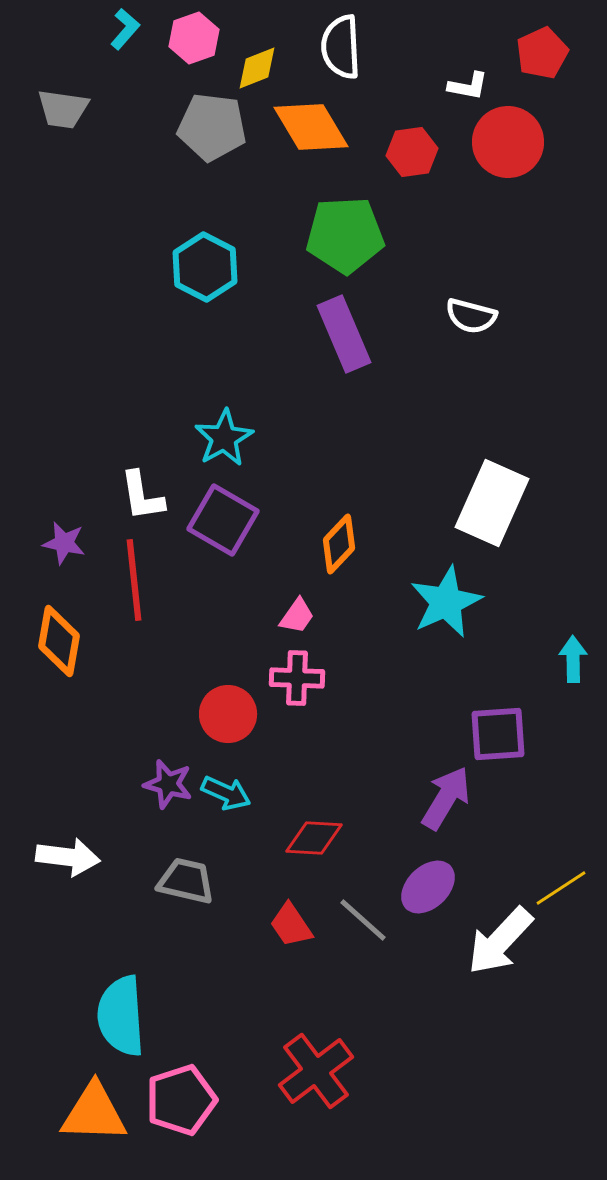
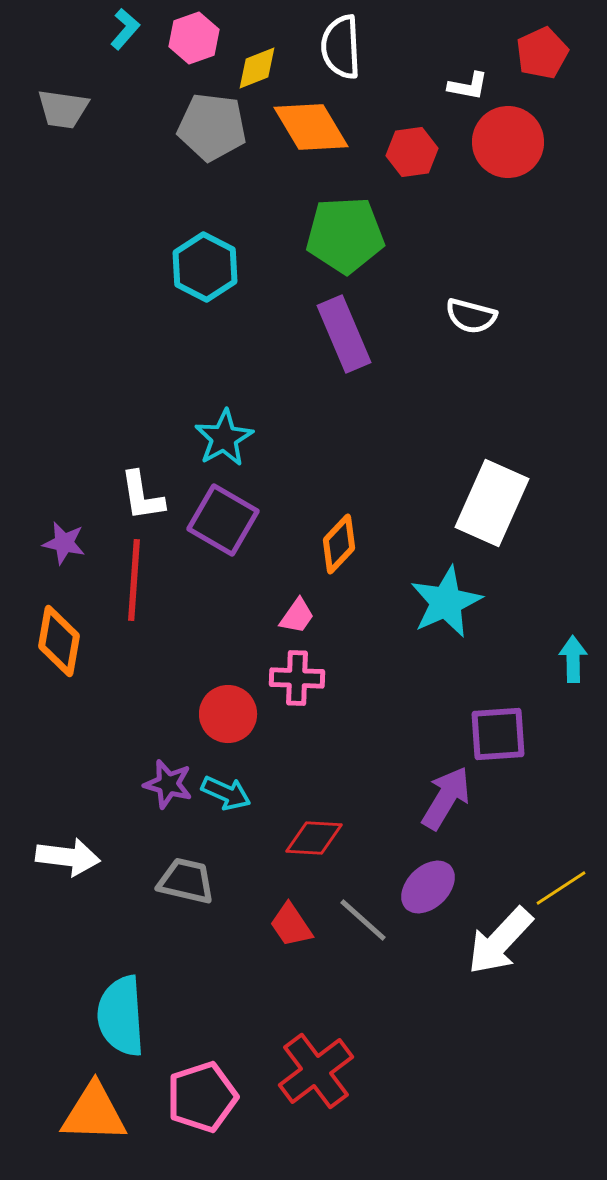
red line at (134, 580): rotated 10 degrees clockwise
pink pentagon at (181, 1100): moved 21 px right, 3 px up
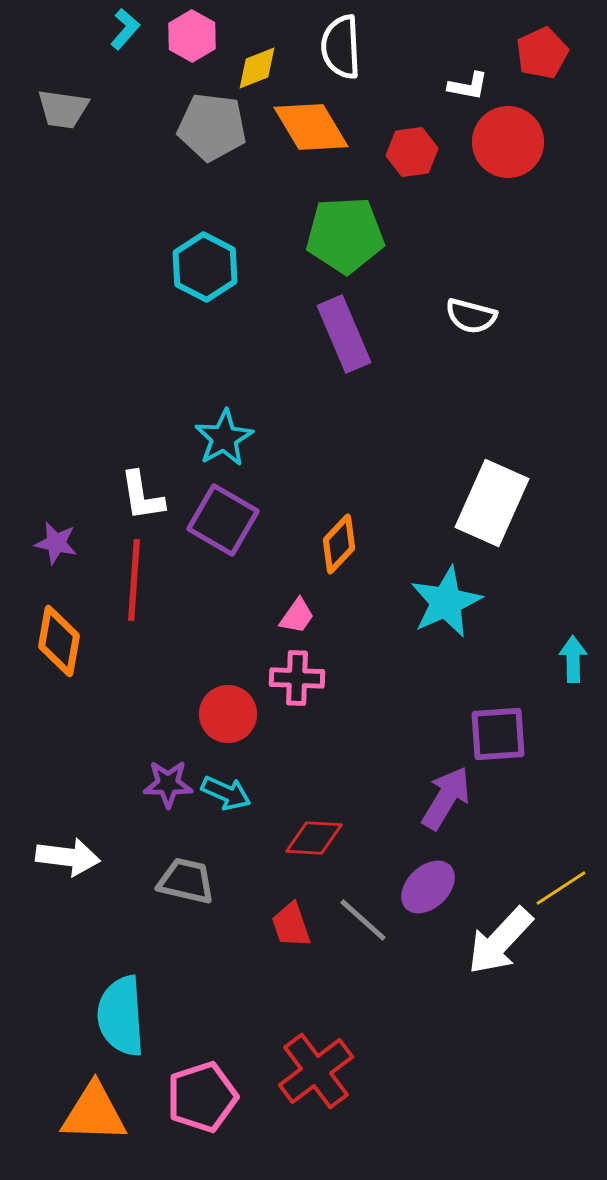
pink hexagon at (194, 38): moved 2 px left, 2 px up; rotated 12 degrees counterclockwise
purple star at (64, 543): moved 8 px left
purple star at (168, 784): rotated 15 degrees counterclockwise
red trapezoid at (291, 925): rotated 15 degrees clockwise
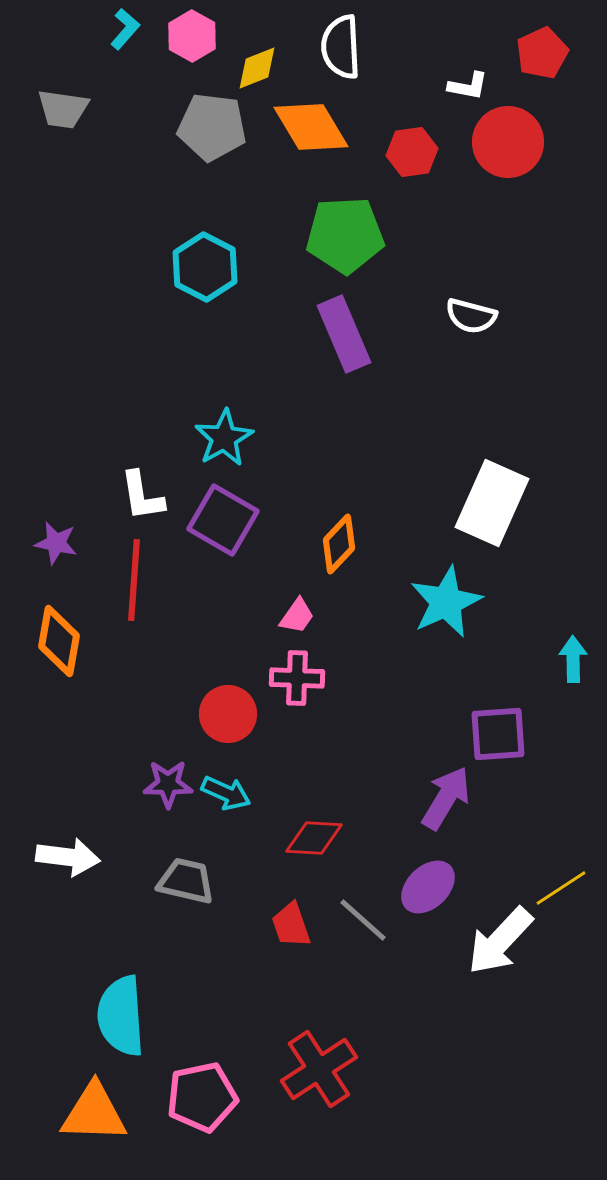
red cross at (316, 1071): moved 3 px right, 2 px up; rotated 4 degrees clockwise
pink pentagon at (202, 1097): rotated 6 degrees clockwise
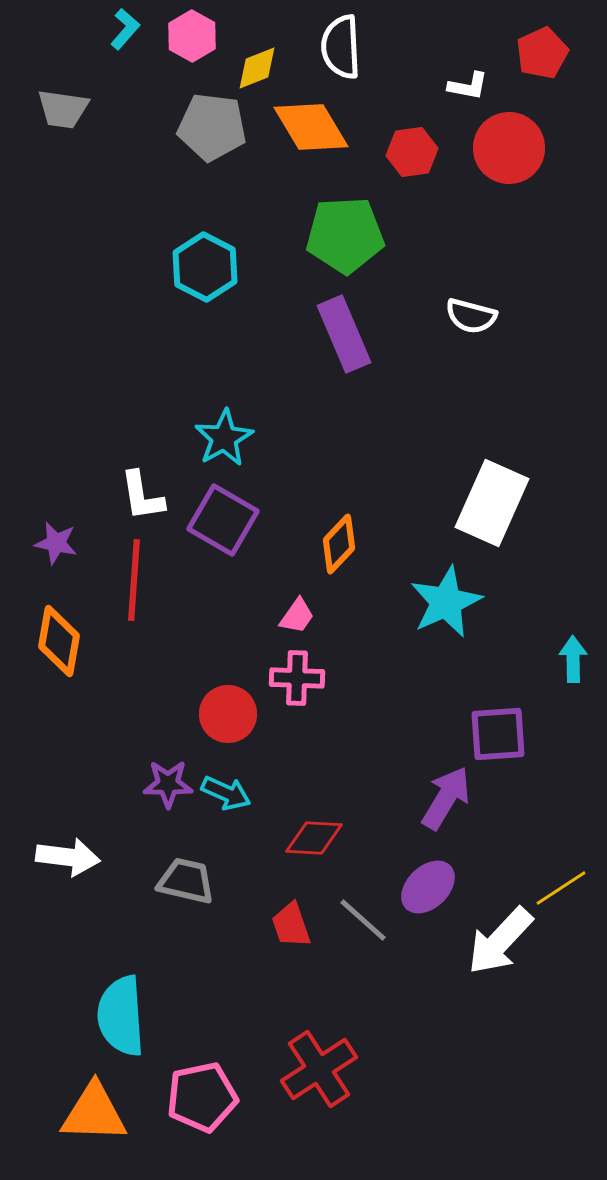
red circle at (508, 142): moved 1 px right, 6 px down
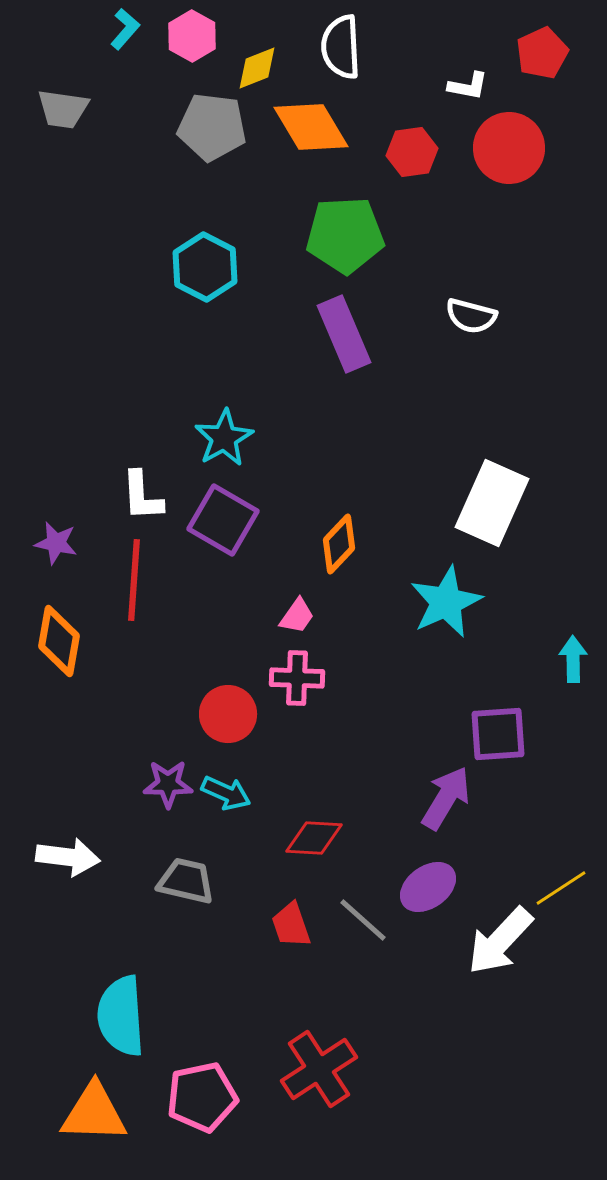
white L-shape at (142, 496): rotated 6 degrees clockwise
purple ellipse at (428, 887): rotated 8 degrees clockwise
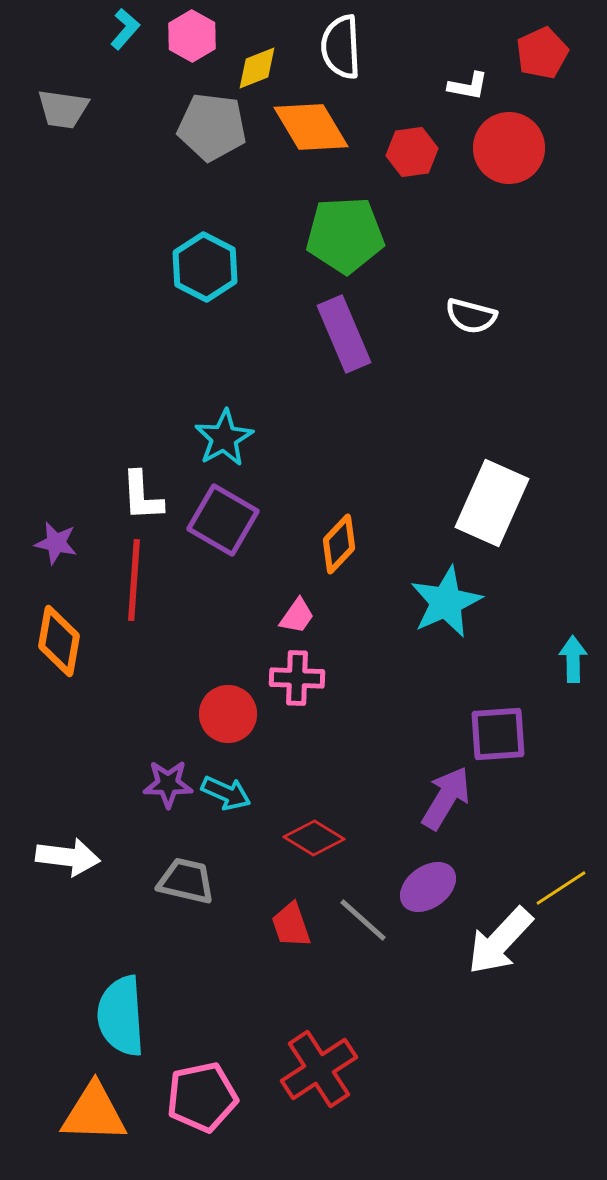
red diamond at (314, 838): rotated 28 degrees clockwise
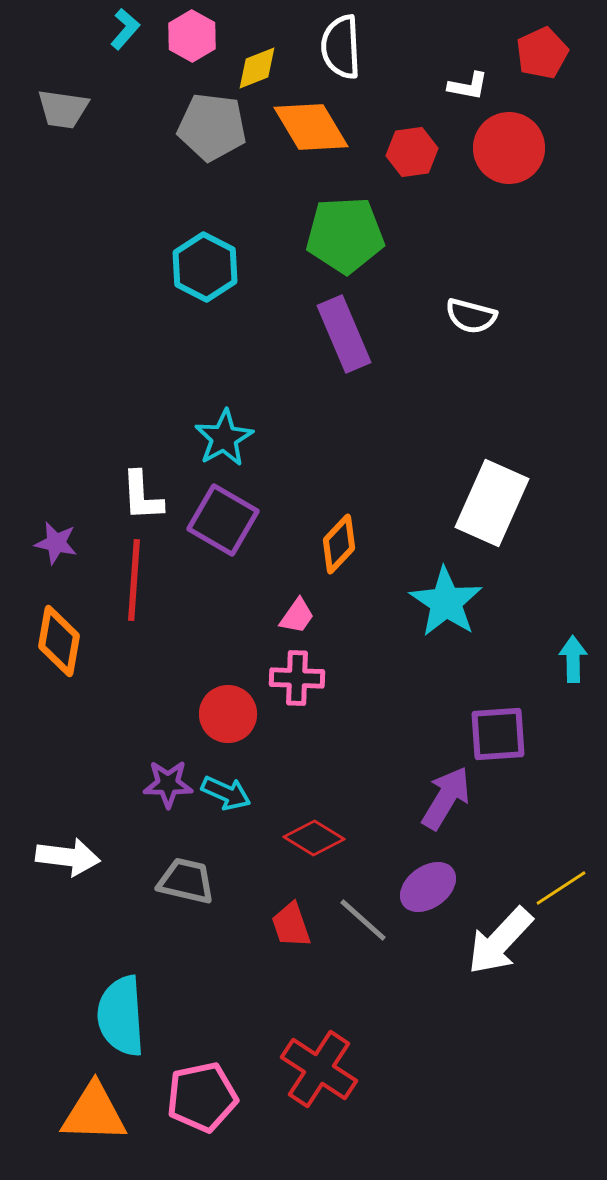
cyan star at (446, 602): rotated 14 degrees counterclockwise
red cross at (319, 1069): rotated 24 degrees counterclockwise
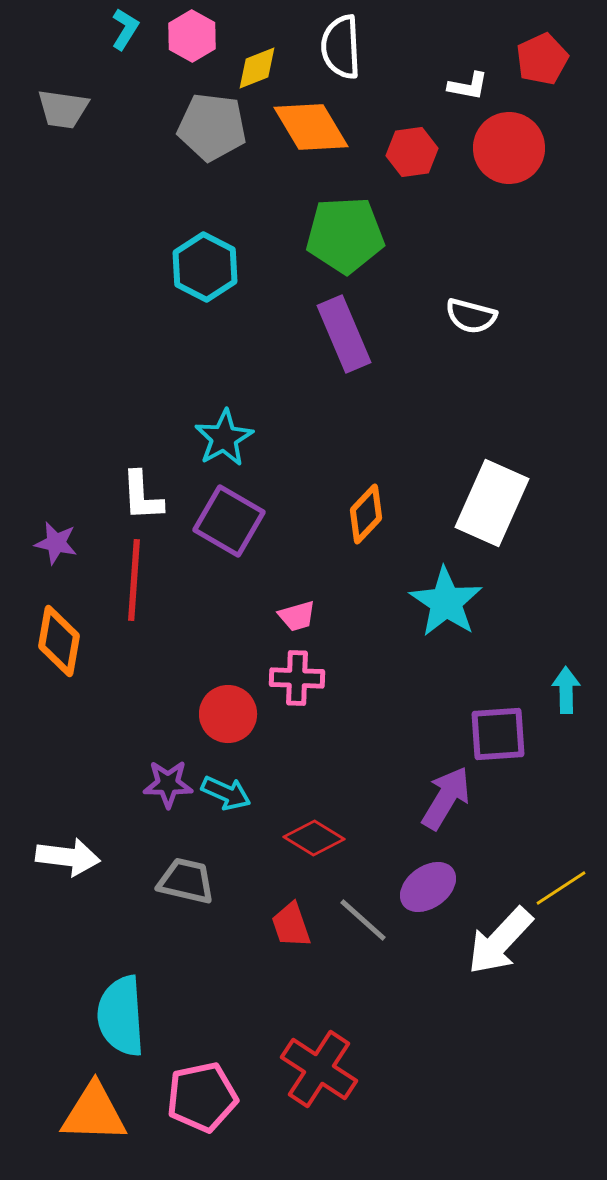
cyan L-shape at (125, 29): rotated 9 degrees counterclockwise
red pentagon at (542, 53): moved 6 px down
purple square at (223, 520): moved 6 px right, 1 px down
orange diamond at (339, 544): moved 27 px right, 30 px up
pink trapezoid at (297, 616): rotated 39 degrees clockwise
cyan arrow at (573, 659): moved 7 px left, 31 px down
